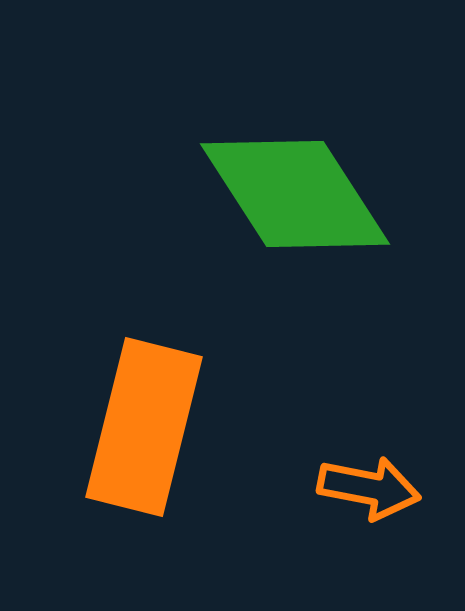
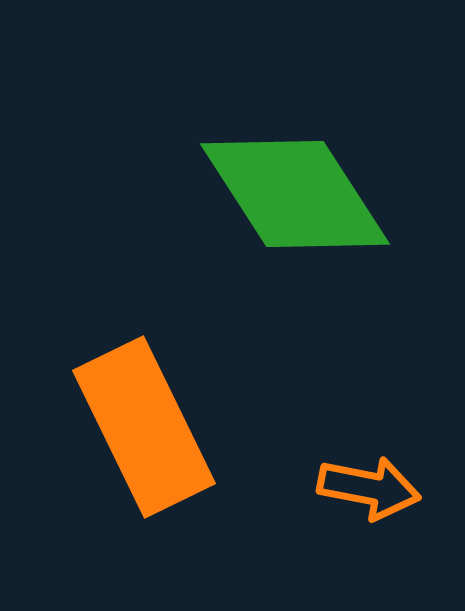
orange rectangle: rotated 40 degrees counterclockwise
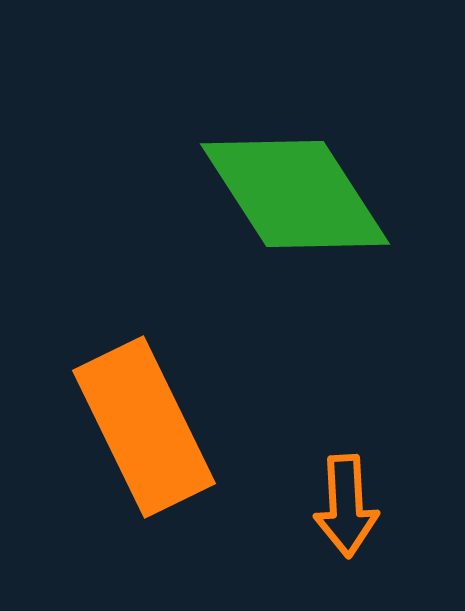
orange arrow: moved 23 px left, 18 px down; rotated 76 degrees clockwise
